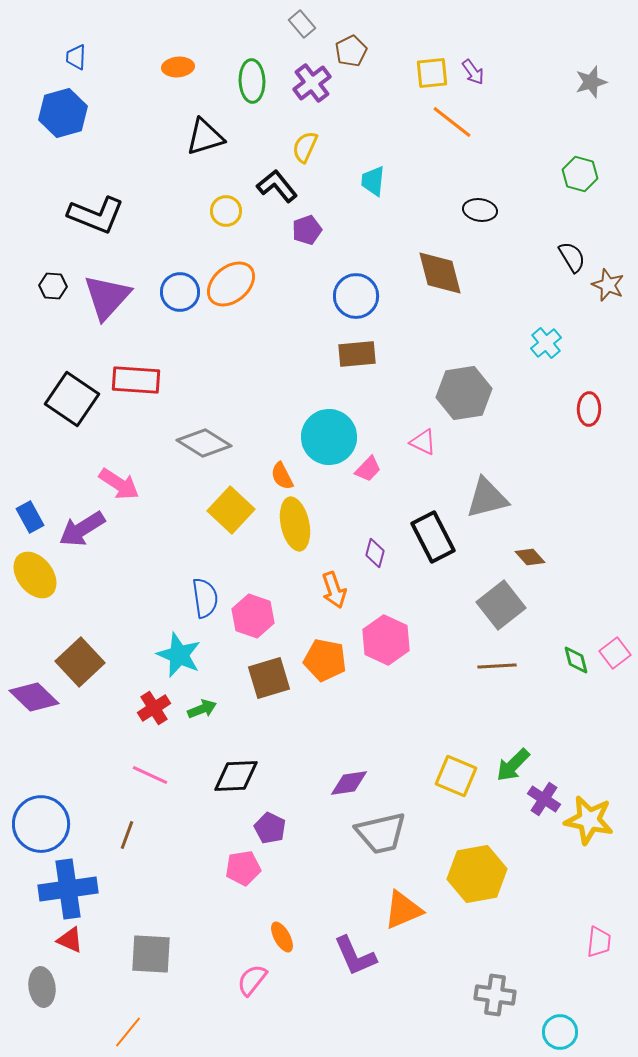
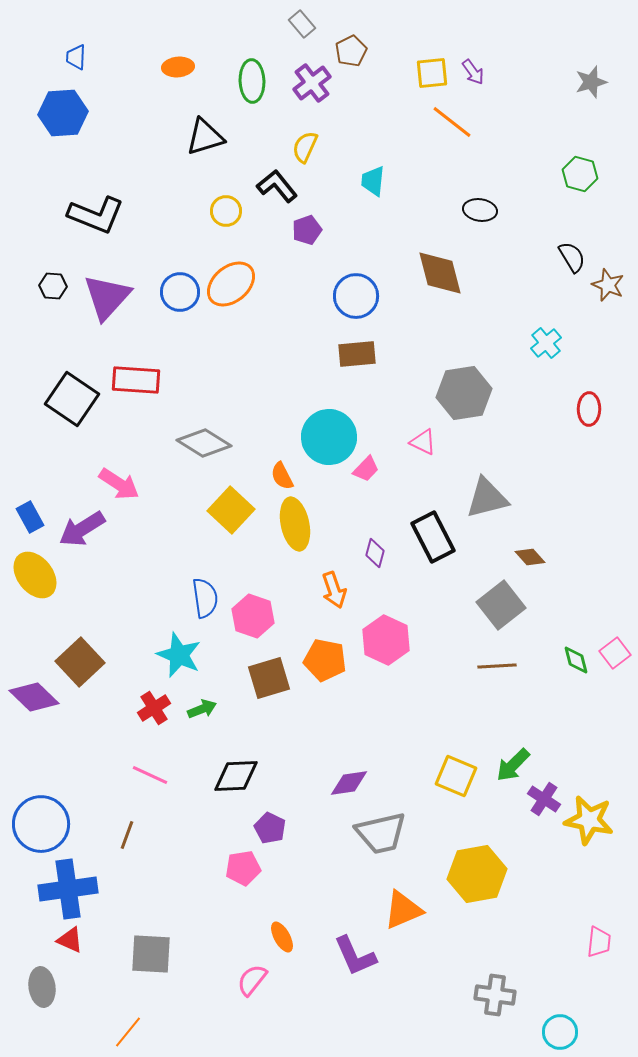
blue hexagon at (63, 113): rotated 12 degrees clockwise
pink trapezoid at (368, 469): moved 2 px left
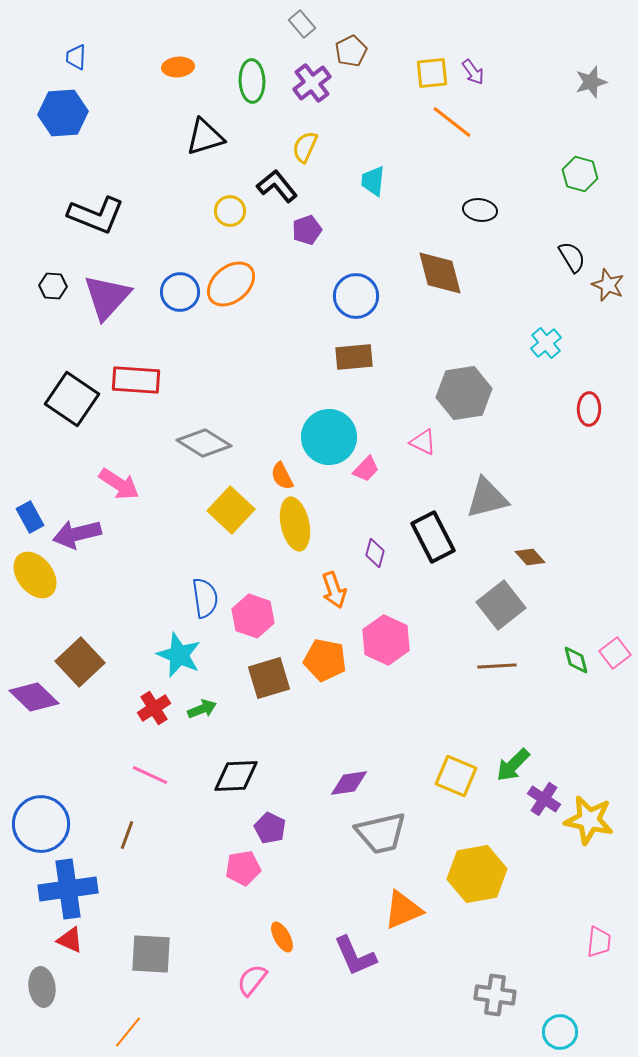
yellow circle at (226, 211): moved 4 px right
brown rectangle at (357, 354): moved 3 px left, 3 px down
purple arrow at (82, 529): moved 5 px left, 5 px down; rotated 18 degrees clockwise
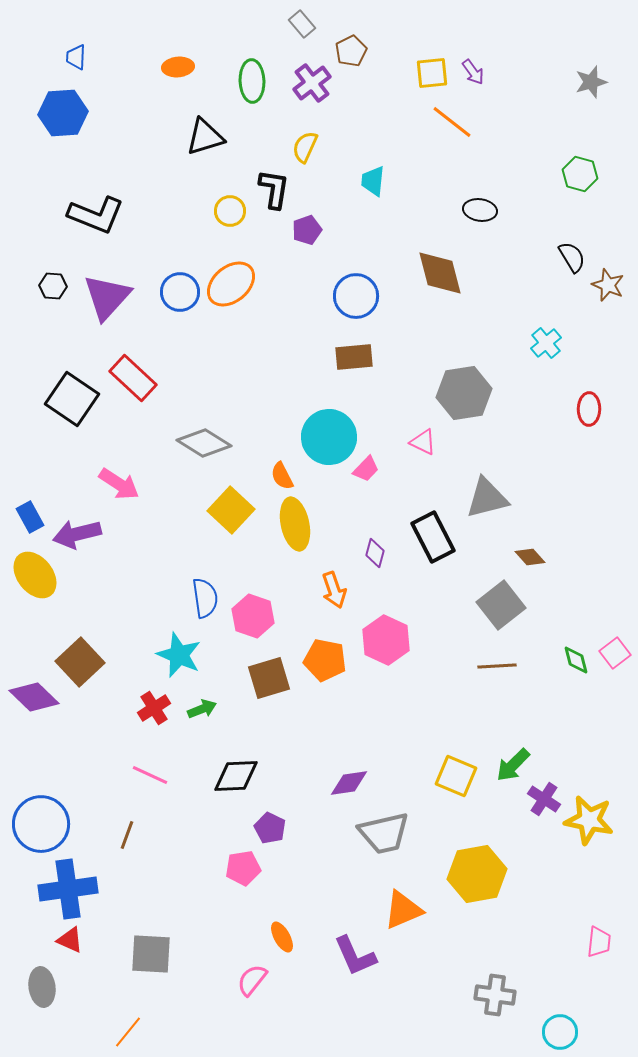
black L-shape at (277, 186): moved 3 px left, 3 px down; rotated 48 degrees clockwise
red rectangle at (136, 380): moved 3 px left, 2 px up; rotated 39 degrees clockwise
gray trapezoid at (381, 833): moved 3 px right
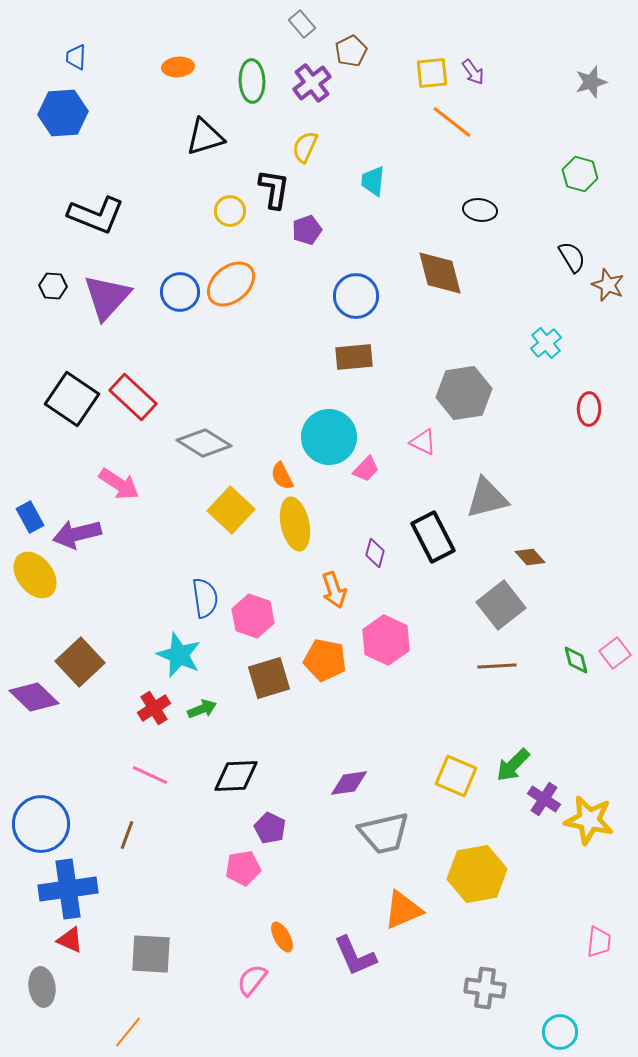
red rectangle at (133, 378): moved 19 px down
gray cross at (495, 995): moved 10 px left, 7 px up
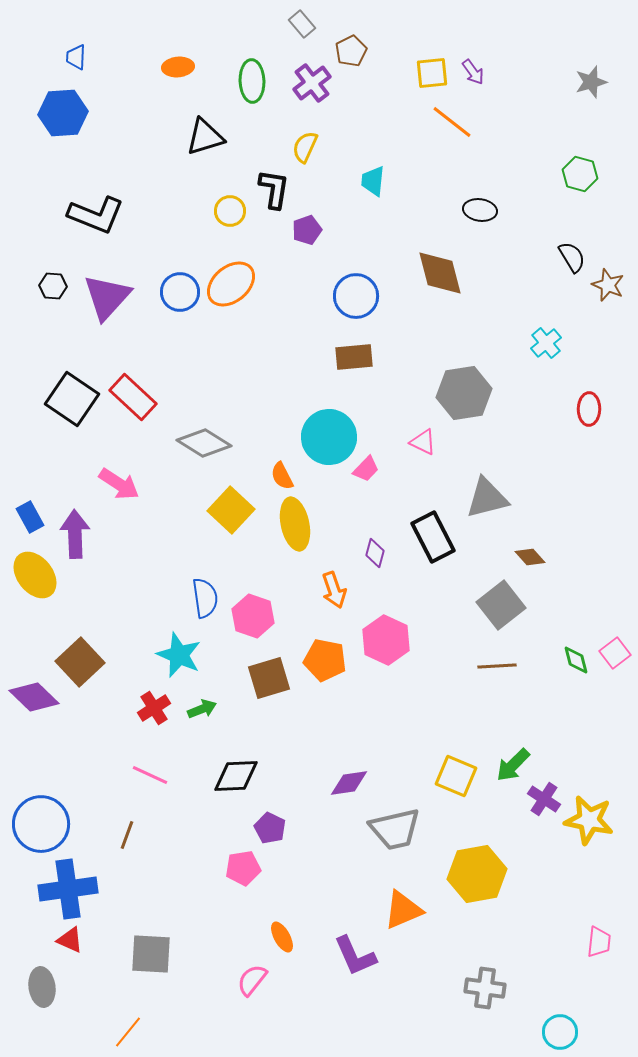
purple arrow at (77, 534): moved 2 px left; rotated 102 degrees clockwise
gray trapezoid at (384, 833): moved 11 px right, 4 px up
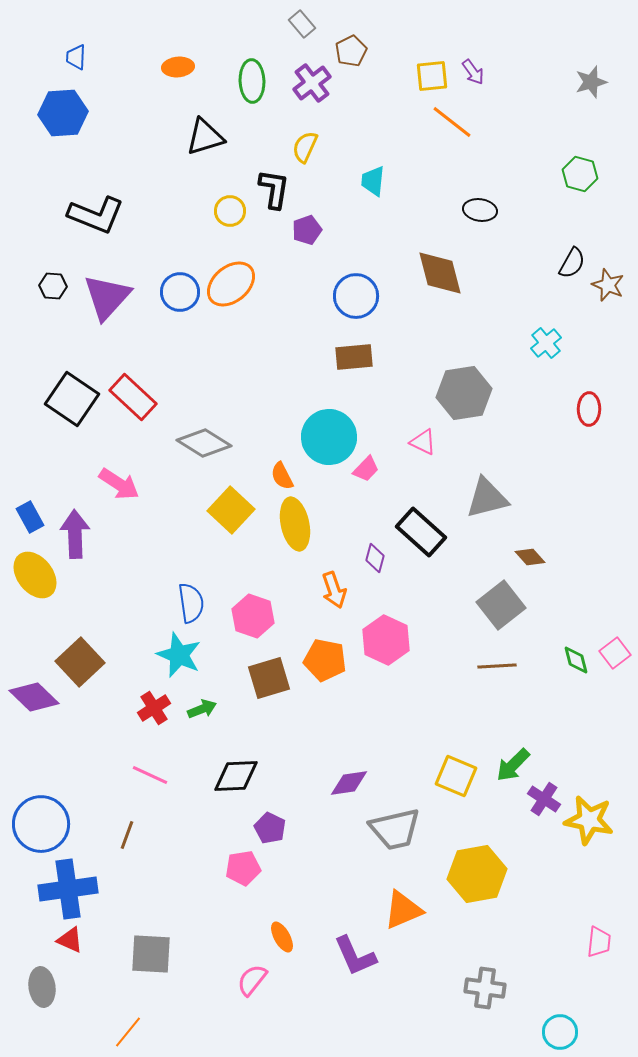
yellow square at (432, 73): moved 3 px down
black semicircle at (572, 257): moved 6 px down; rotated 60 degrees clockwise
black rectangle at (433, 537): moved 12 px left, 5 px up; rotated 21 degrees counterclockwise
purple diamond at (375, 553): moved 5 px down
blue semicircle at (205, 598): moved 14 px left, 5 px down
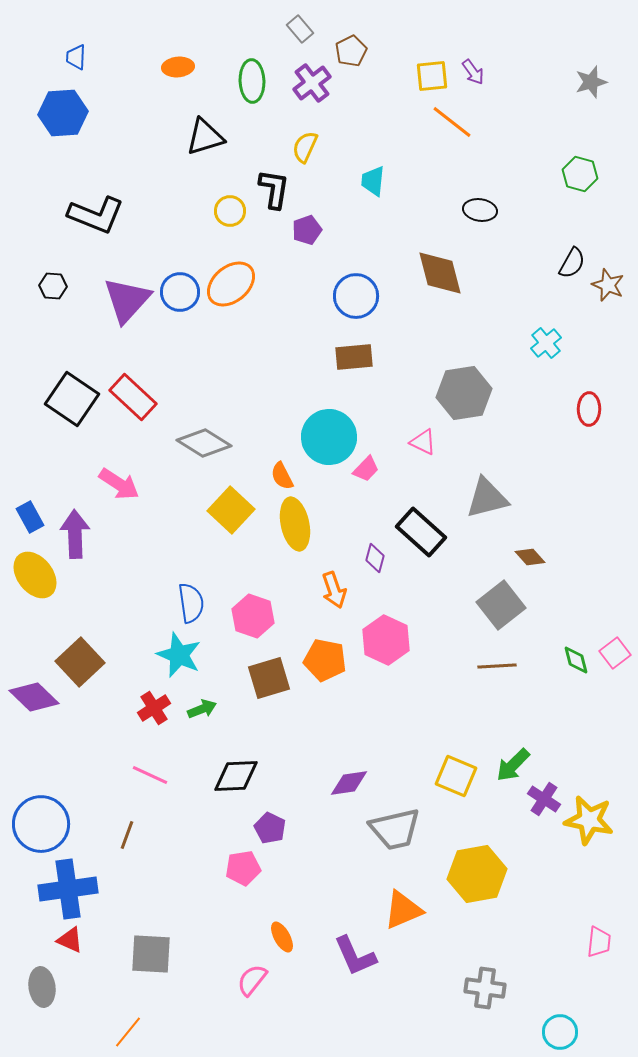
gray rectangle at (302, 24): moved 2 px left, 5 px down
purple triangle at (107, 297): moved 20 px right, 3 px down
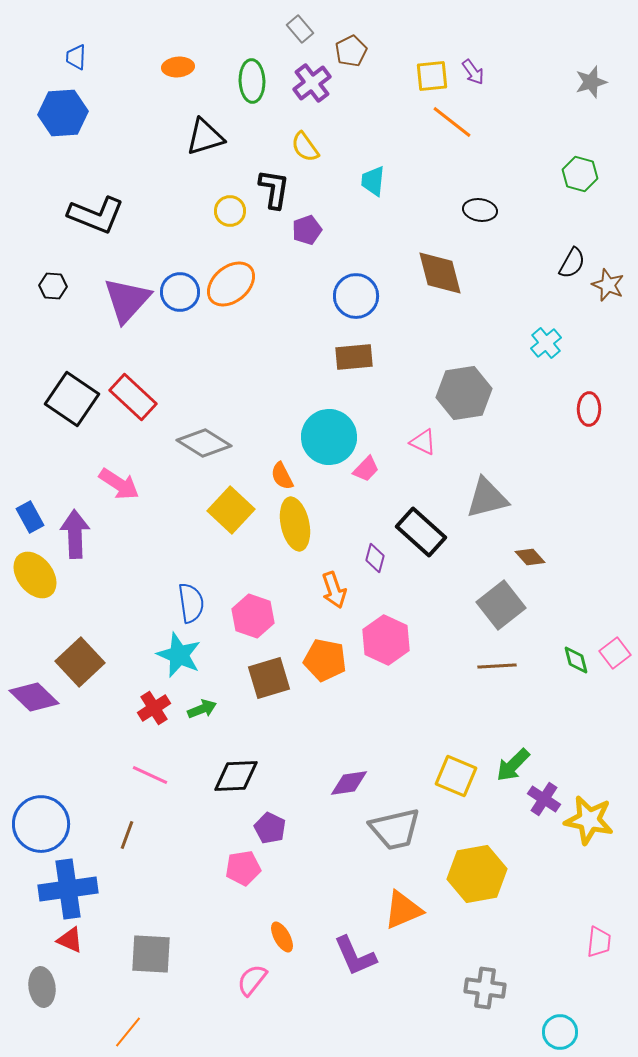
yellow semicircle at (305, 147): rotated 60 degrees counterclockwise
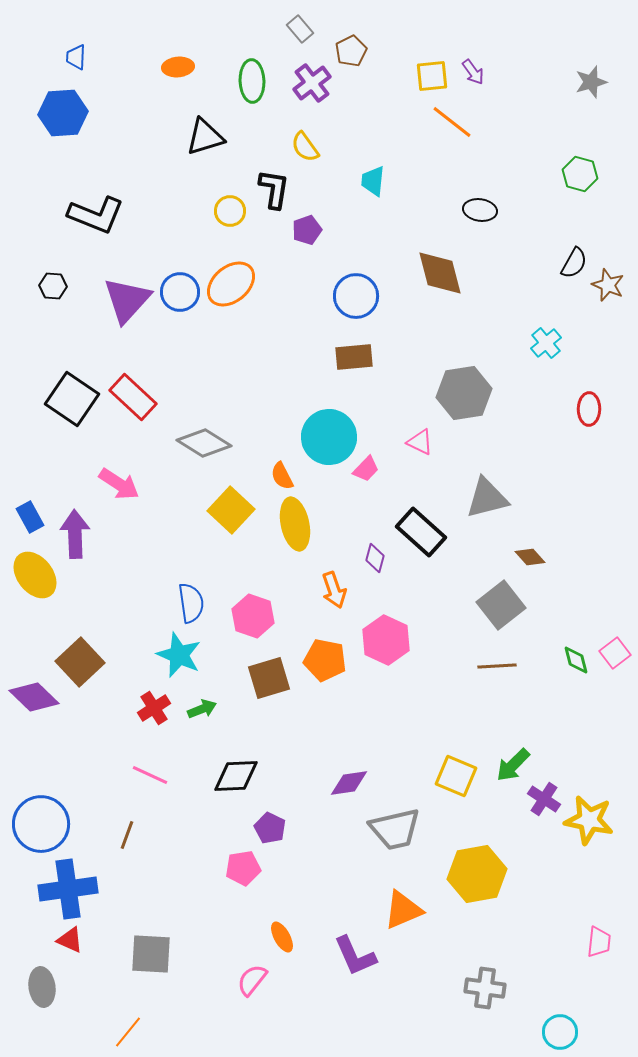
black semicircle at (572, 263): moved 2 px right
pink triangle at (423, 442): moved 3 px left
